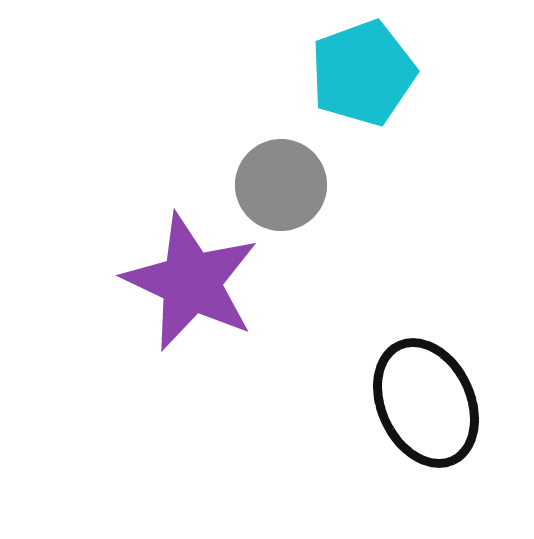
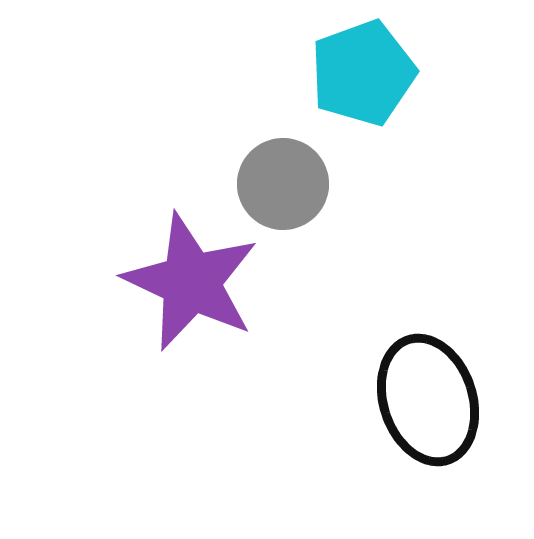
gray circle: moved 2 px right, 1 px up
black ellipse: moved 2 px right, 3 px up; rotated 7 degrees clockwise
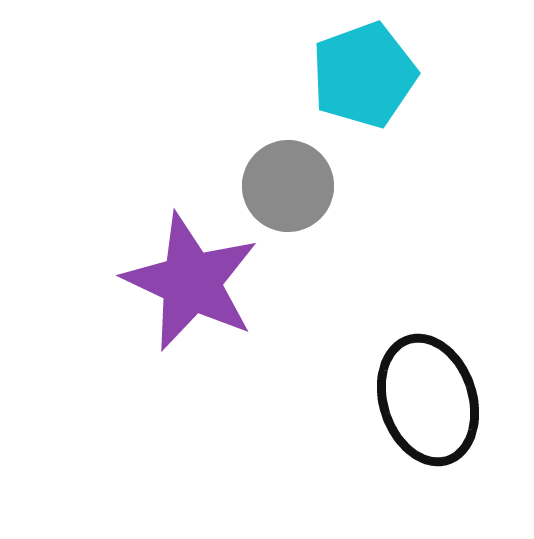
cyan pentagon: moved 1 px right, 2 px down
gray circle: moved 5 px right, 2 px down
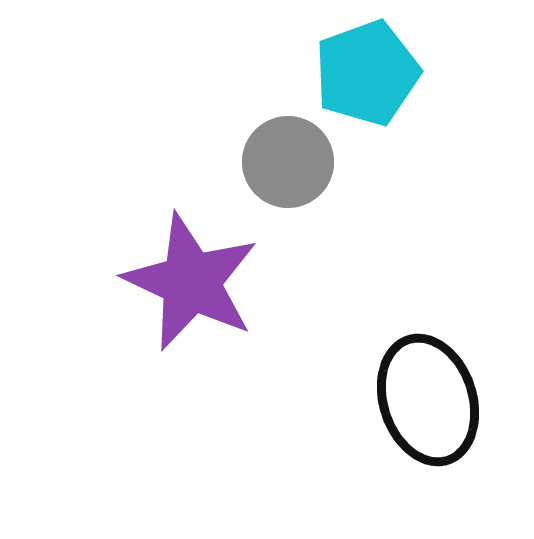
cyan pentagon: moved 3 px right, 2 px up
gray circle: moved 24 px up
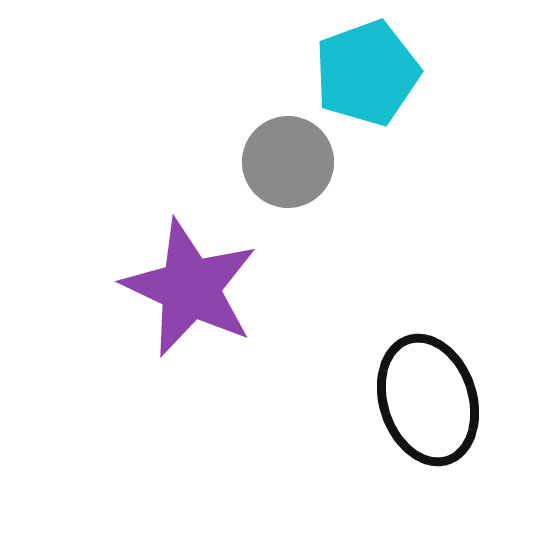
purple star: moved 1 px left, 6 px down
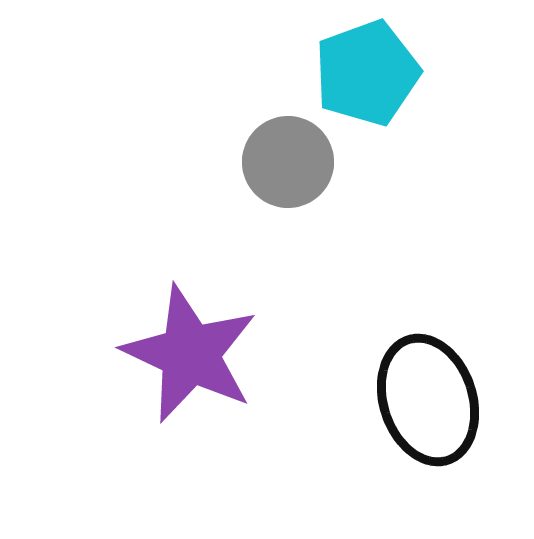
purple star: moved 66 px down
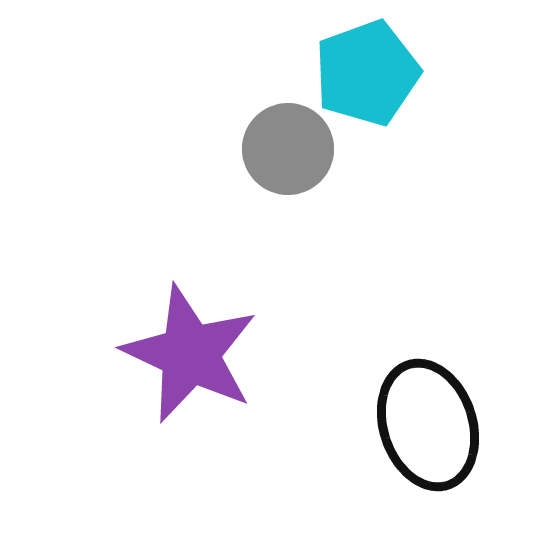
gray circle: moved 13 px up
black ellipse: moved 25 px down
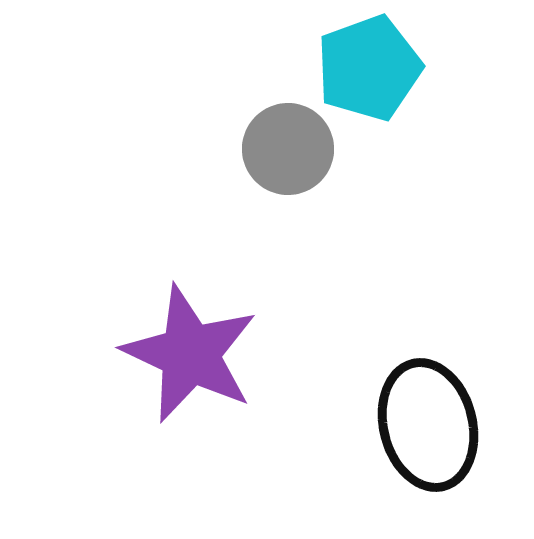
cyan pentagon: moved 2 px right, 5 px up
black ellipse: rotated 4 degrees clockwise
